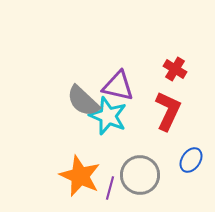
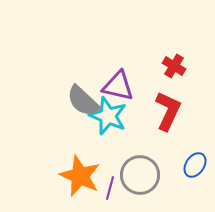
red cross: moved 1 px left, 3 px up
blue ellipse: moved 4 px right, 5 px down
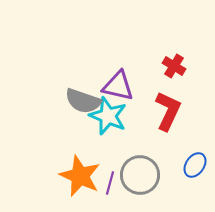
gray semicircle: rotated 24 degrees counterclockwise
purple line: moved 5 px up
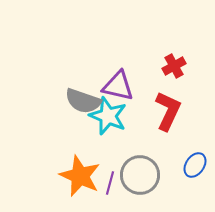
red cross: rotated 30 degrees clockwise
